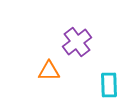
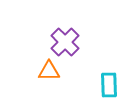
purple cross: moved 12 px left; rotated 8 degrees counterclockwise
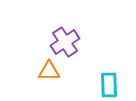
purple cross: rotated 12 degrees clockwise
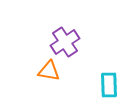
orange triangle: rotated 10 degrees clockwise
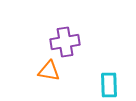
purple cross: rotated 24 degrees clockwise
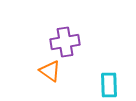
orange triangle: moved 1 px right; rotated 25 degrees clockwise
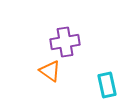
cyan rectangle: moved 2 px left; rotated 10 degrees counterclockwise
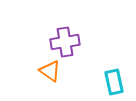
cyan rectangle: moved 7 px right, 3 px up
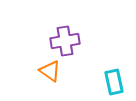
purple cross: moved 1 px up
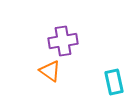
purple cross: moved 2 px left
